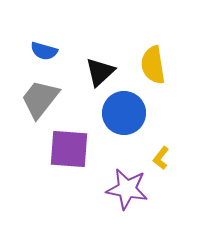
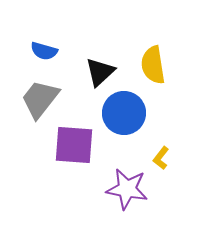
purple square: moved 5 px right, 4 px up
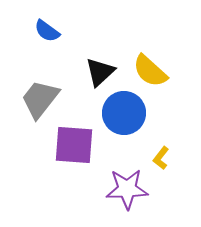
blue semicircle: moved 3 px right, 20 px up; rotated 20 degrees clockwise
yellow semicircle: moved 3 px left, 6 px down; rotated 39 degrees counterclockwise
purple star: rotated 12 degrees counterclockwise
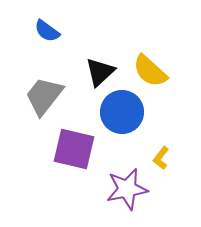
gray trapezoid: moved 4 px right, 3 px up
blue circle: moved 2 px left, 1 px up
purple square: moved 4 px down; rotated 9 degrees clockwise
purple star: rotated 9 degrees counterclockwise
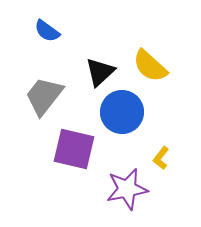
yellow semicircle: moved 5 px up
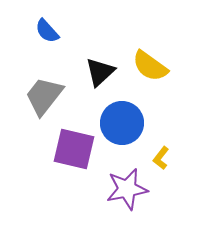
blue semicircle: rotated 12 degrees clockwise
yellow semicircle: rotated 6 degrees counterclockwise
blue circle: moved 11 px down
